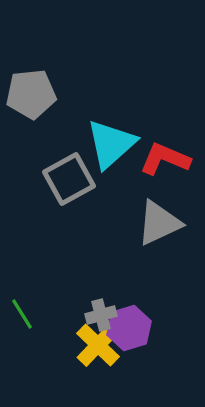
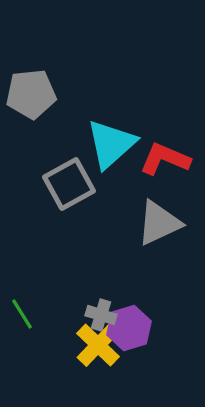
gray square: moved 5 px down
gray cross: rotated 32 degrees clockwise
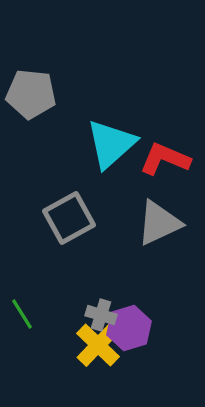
gray pentagon: rotated 12 degrees clockwise
gray square: moved 34 px down
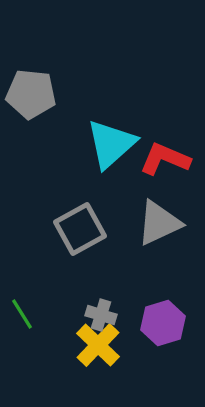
gray square: moved 11 px right, 11 px down
purple hexagon: moved 34 px right, 5 px up
